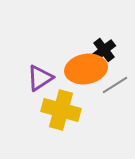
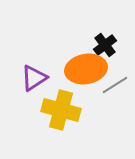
black cross: moved 1 px right, 5 px up
purple triangle: moved 6 px left
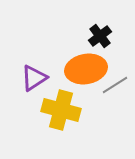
black cross: moved 5 px left, 9 px up
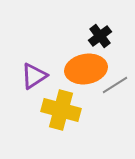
purple triangle: moved 2 px up
